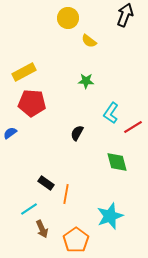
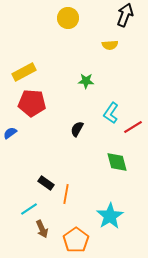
yellow semicircle: moved 21 px right, 4 px down; rotated 42 degrees counterclockwise
black semicircle: moved 4 px up
cyan star: rotated 12 degrees counterclockwise
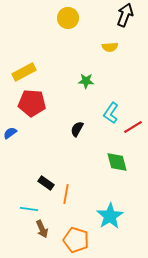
yellow semicircle: moved 2 px down
cyan line: rotated 42 degrees clockwise
orange pentagon: rotated 20 degrees counterclockwise
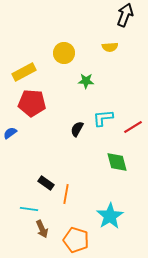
yellow circle: moved 4 px left, 35 px down
cyan L-shape: moved 8 px left, 5 px down; rotated 50 degrees clockwise
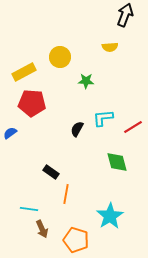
yellow circle: moved 4 px left, 4 px down
black rectangle: moved 5 px right, 11 px up
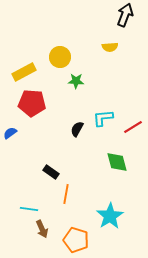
green star: moved 10 px left
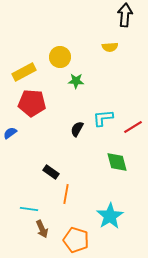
black arrow: rotated 15 degrees counterclockwise
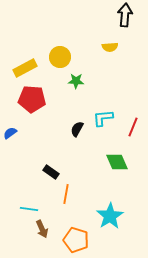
yellow rectangle: moved 1 px right, 4 px up
red pentagon: moved 4 px up
red line: rotated 36 degrees counterclockwise
green diamond: rotated 10 degrees counterclockwise
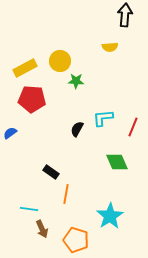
yellow circle: moved 4 px down
